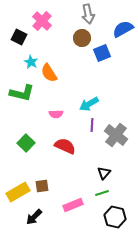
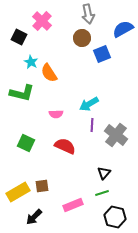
blue square: moved 1 px down
green square: rotated 18 degrees counterclockwise
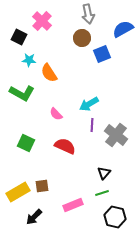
cyan star: moved 2 px left, 2 px up; rotated 24 degrees counterclockwise
green L-shape: rotated 15 degrees clockwise
pink semicircle: rotated 48 degrees clockwise
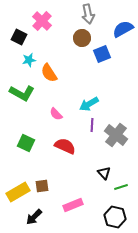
cyan star: rotated 16 degrees counterclockwise
black triangle: rotated 24 degrees counterclockwise
green line: moved 19 px right, 6 px up
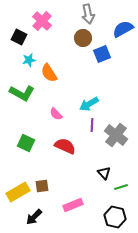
brown circle: moved 1 px right
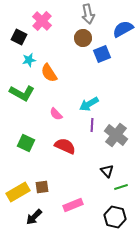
black triangle: moved 3 px right, 2 px up
brown square: moved 1 px down
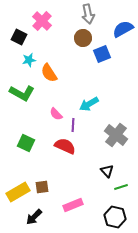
purple line: moved 19 px left
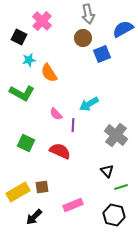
red semicircle: moved 5 px left, 5 px down
black hexagon: moved 1 px left, 2 px up
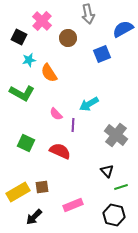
brown circle: moved 15 px left
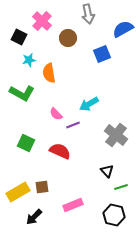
orange semicircle: rotated 24 degrees clockwise
purple line: rotated 64 degrees clockwise
